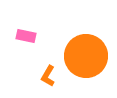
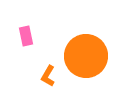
pink rectangle: rotated 66 degrees clockwise
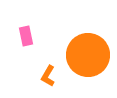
orange circle: moved 2 px right, 1 px up
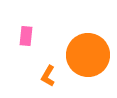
pink rectangle: rotated 18 degrees clockwise
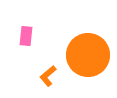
orange L-shape: rotated 20 degrees clockwise
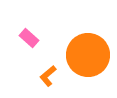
pink rectangle: moved 3 px right, 2 px down; rotated 54 degrees counterclockwise
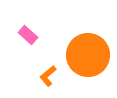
pink rectangle: moved 1 px left, 3 px up
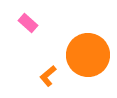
pink rectangle: moved 12 px up
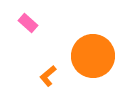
orange circle: moved 5 px right, 1 px down
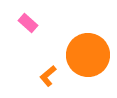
orange circle: moved 5 px left, 1 px up
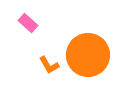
orange L-shape: moved 1 px right, 11 px up; rotated 80 degrees counterclockwise
